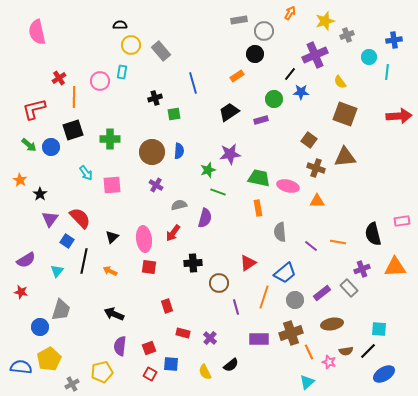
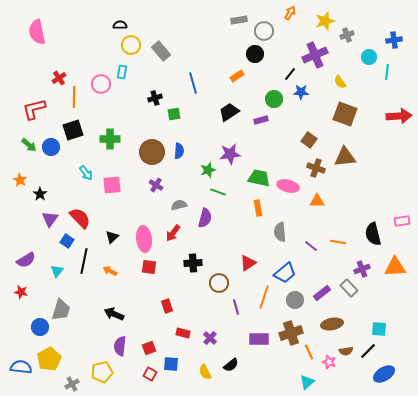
pink circle at (100, 81): moved 1 px right, 3 px down
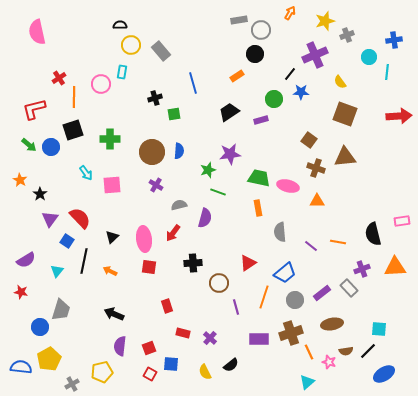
gray circle at (264, 31): moved 3 px left, 1 px up
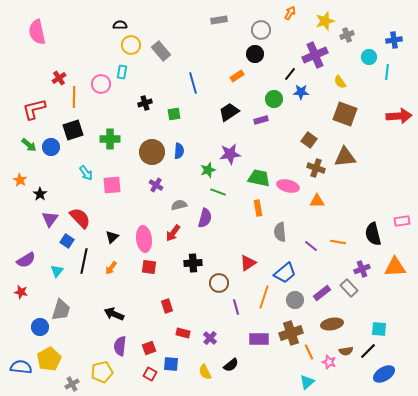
gray rectangle at (239, 20): moved 20 px left
black cross at (155, 98): moved 10 px left, 5 px down
orange arrow at (110, 271): moved 1 px right, 3 px up; rotated 80 degrees counterclockwise
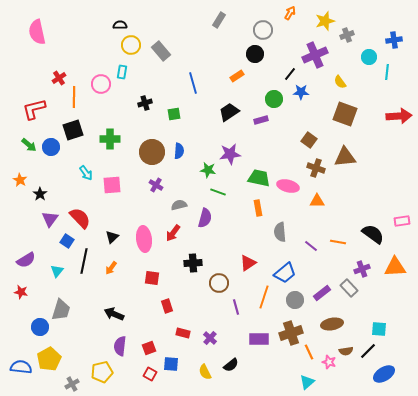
gray rectangle at (219, 20): rotated 49 degrees counterclockwise
gray circle at (261, 30): moved 2 px right
green star at (208, 170): rotated 28 degrees clockwise
black semicircle at (373, 234): rotated 140 degrees clockwise
red square at (149, 267): moved 3 px right, 11 px down
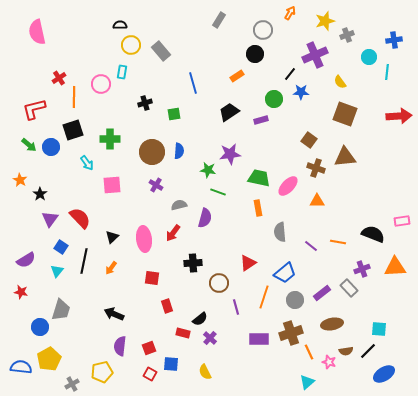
cyan arrow at (86, 173): moved 1 px right, 10 px up
pink ellipse at (288, 186): rotated 60 degrees counterclockwise
black semicircle at (373, 234): rotated 15 degrees counterclockwise
blue square at (67, 241): moved 6 px left, 6 px down
black semicircle at (231, 365): moved 31 px left, 46 px up
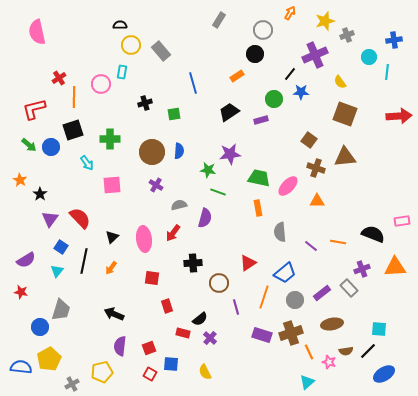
purple rectangle at (259, 339): moved 3 px right, 4 px up; rotated 18 degrees clockwise
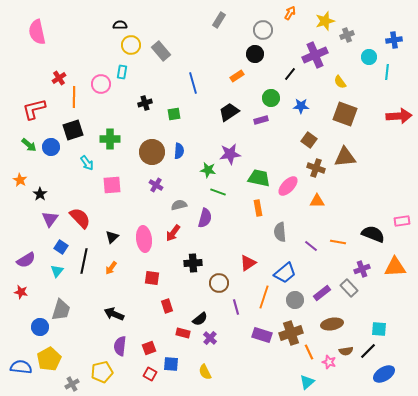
blue star at (301, 92): moved 14 px down
green circle at (274, 99): moved 3 px left, 1 px up
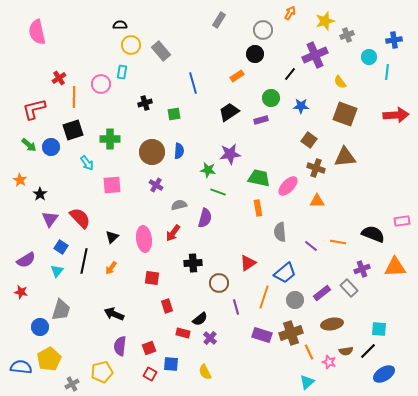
red arrow at (399, 116): moved 3 px left, 1 px up
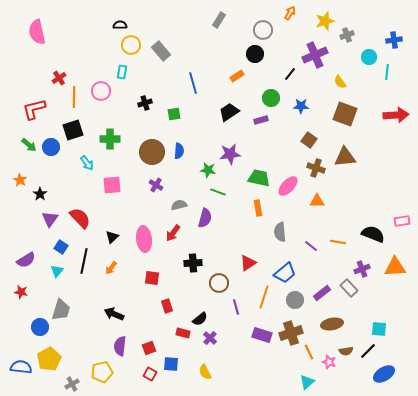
pink circle at (101, 84): moved 7 px down
